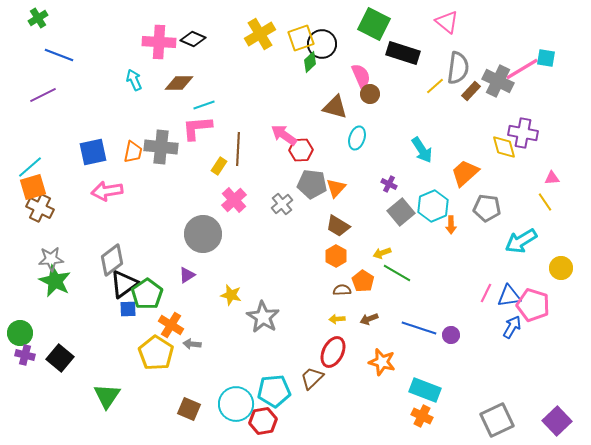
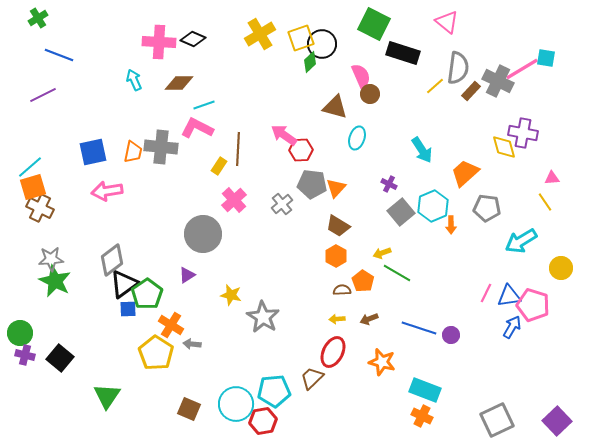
pink L-shape at (197, 128): rotated 32 degrees clockwise
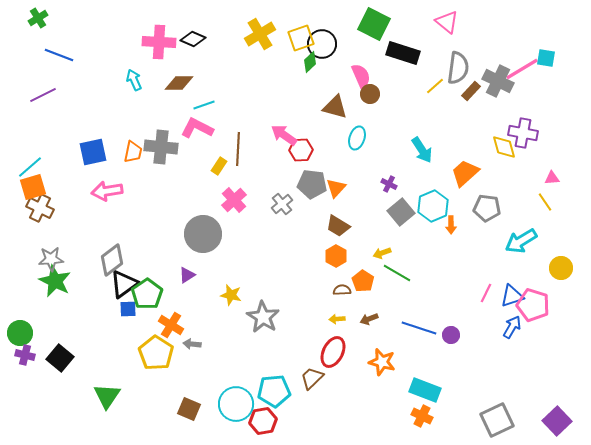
blue triangle at (509, 296): moved 3 px right; rotated 10 degrees counterclockwise
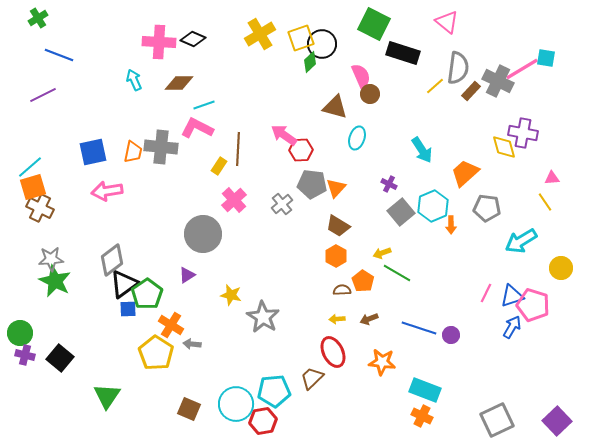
red ellipse at (333, 352): rotated 52 degrees counterclockwise
orange star at (382, 362): rotated 8 degrees counterclockwise
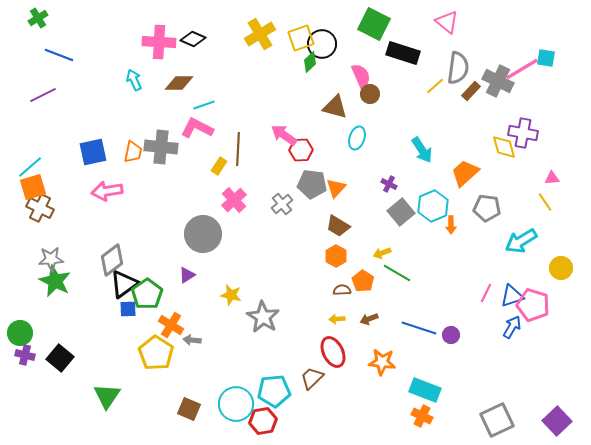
gray arrow at (192, 344): moved 4 px up
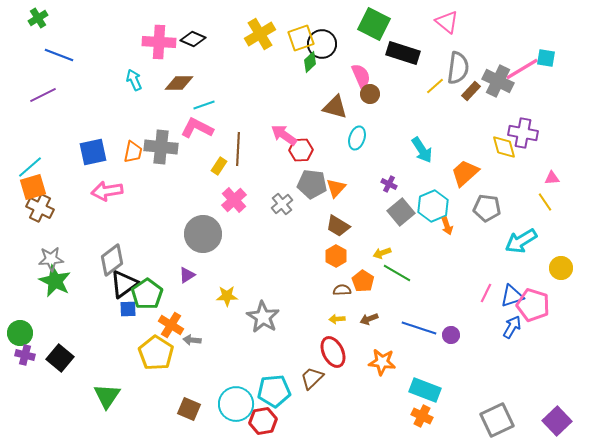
orange arrow at (451, 225): moved 4 px left, 1 px down; rotated 18 degrees counterclockwise
yellow star at (231, 295): moved 4 px left, 1 px down; rotated 15 degrees counterclockwise
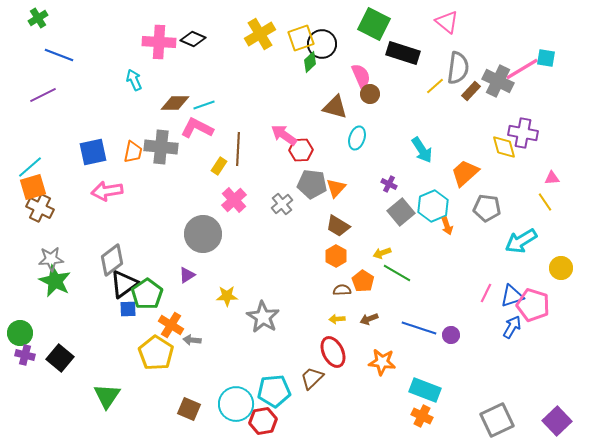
brown diamond at (179, 83): moved 4 px left, 20 px down
